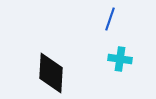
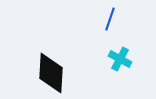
cyan cross: rotated 20 degrees clockwise
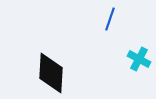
cyan cross: moved 19 px right
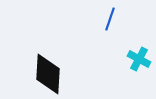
black diamond: moved 3 px left, 1 px down
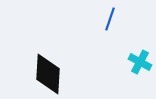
cyan cross: moved 1 px right, 3 px down
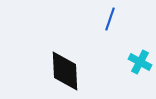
black diamond: moved 17 px right, 3 px up; rotated 6 degrees counterclockwise
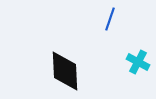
cyan cross: moved 2 px left
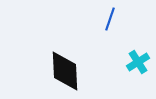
cyan cross: rotated 30 degrees clockwise
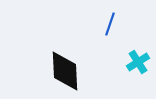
blue line: moved 5 px down
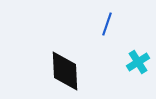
blue line: moved 3 px left
